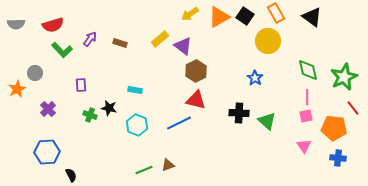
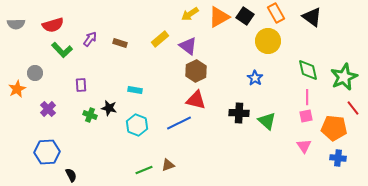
purple triangle: moved 5 px right
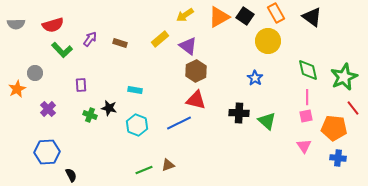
yellow arrow: moved 5 px left, 1 px down
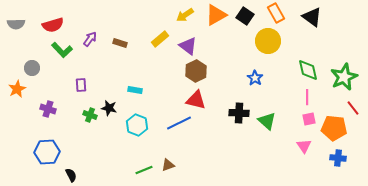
orange triangle: moved 3 px left, 2 px up
gray circle: moved 3 px left, 5 px up
purple cross: rotated 28 degrees counterclockwise
pink square: moved 3 px right, 3 px down
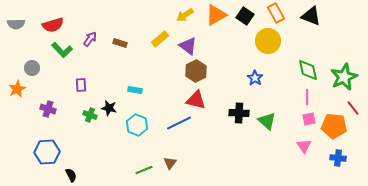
black triangle: moved 1 px left, 1 px up; rotated 15 degrees counterclockwise
orange pentagon: moved 2 px up
brown triangle: moved 2 px right, 2 px up; rotated 32 degrees counterclockwise
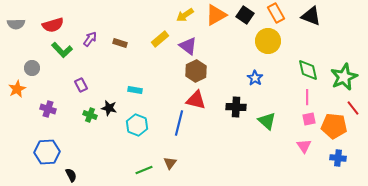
black square: moved 1 px up
purple rectangle: rotated 24 degrees counterclockwise
black cross: moved 3 px left, 6 px up
blue line: rotated 50 degrees counterclockwise
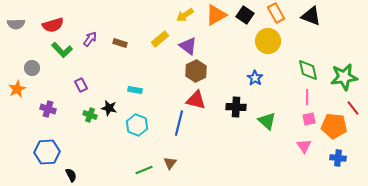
green star: rotated 16 degrees clockwise
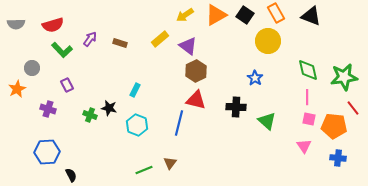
purple rectangle: moved 14 px left
cyan rectangle: rotated 72 degrees counterclockwise
pink square: rotated 24 degrees clockwise
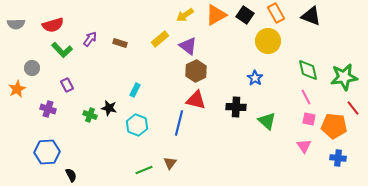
pink line: moved 1 px left; rotated 28 degrees counterclockwise
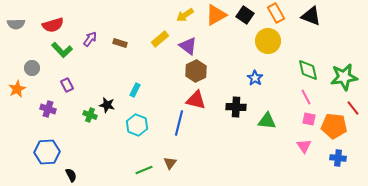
black star: moved 2 px left, 3 px up
green triangle: rotated 36 degrees counterclockwise
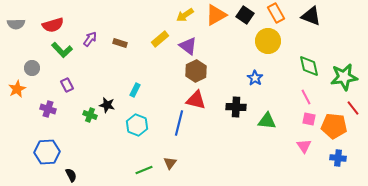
green diamond: moved 1 px right, 4 px up
